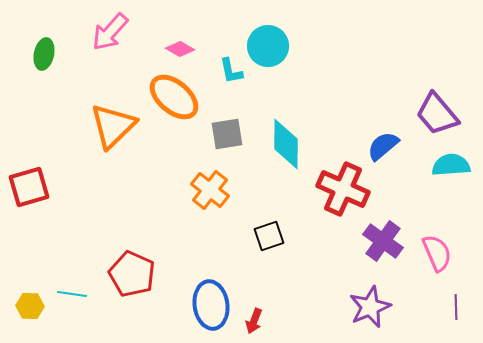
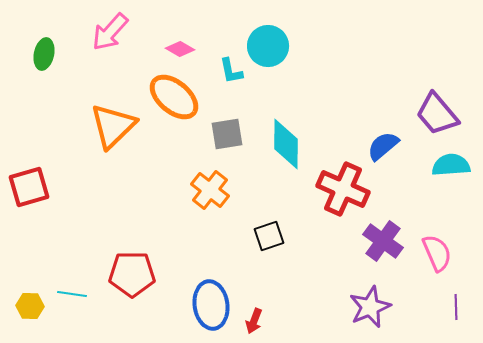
red pentagon: rotated 24 degrees counterclockwise
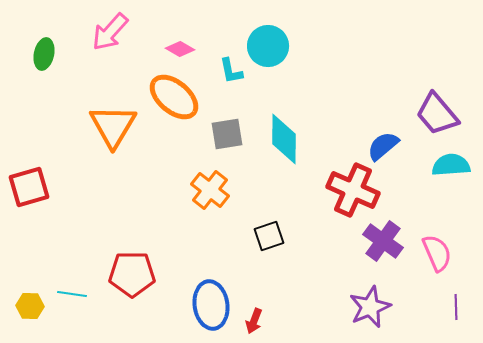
orange triangle: rotated 15 degrees counterclockwise
cyan diamond: moved 2 px left, 5 px up
red cross: moved 10 px right, 1 px down
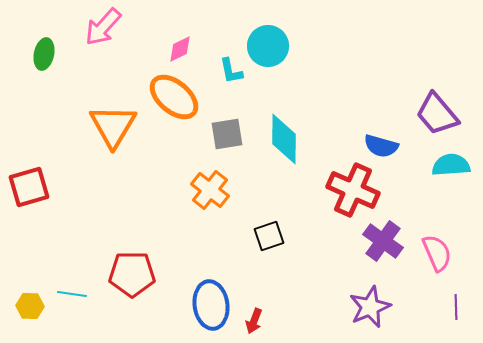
pink arrow: moved 7 px left, 5 px up
pink diamond: rotated 56 degrees counterclockwise
blue semicircle: moved 2 px left; rotated 124 degrees counterclockwise
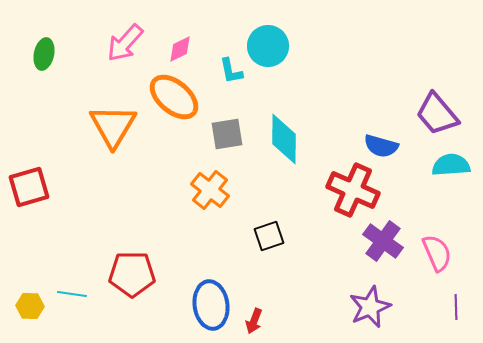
pink arrow: moved 22 px right, 16 px down
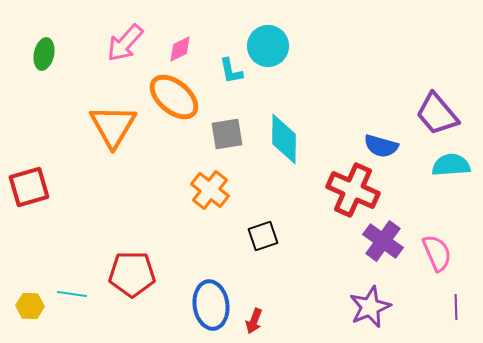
black square: moved 6 px left
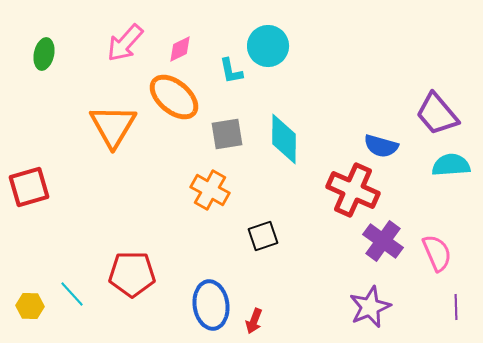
orange cross: rotated 9 degrees counterclockwise
cyan line: rotated 40 degrees clockwise
